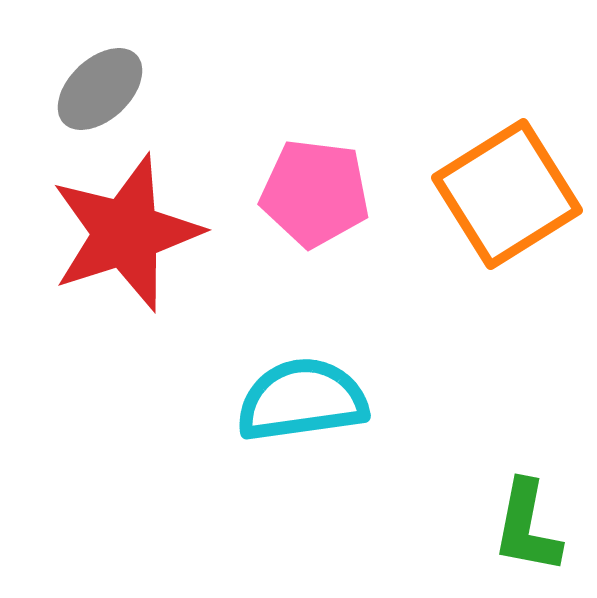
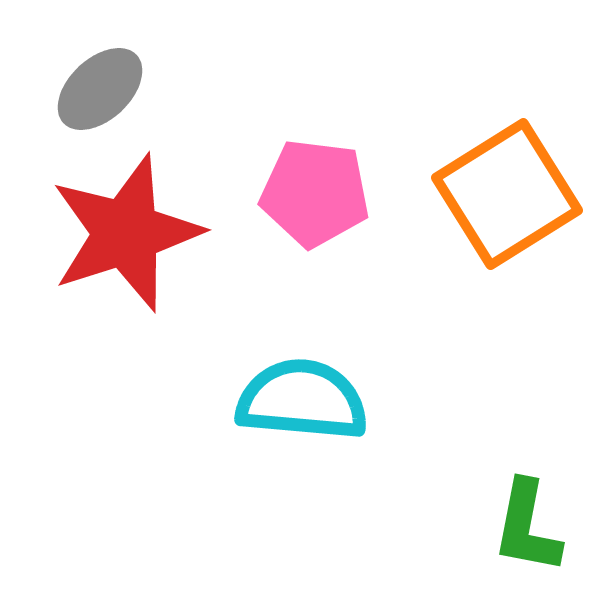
cyan semicircle: rotated 13 degrees clockwise
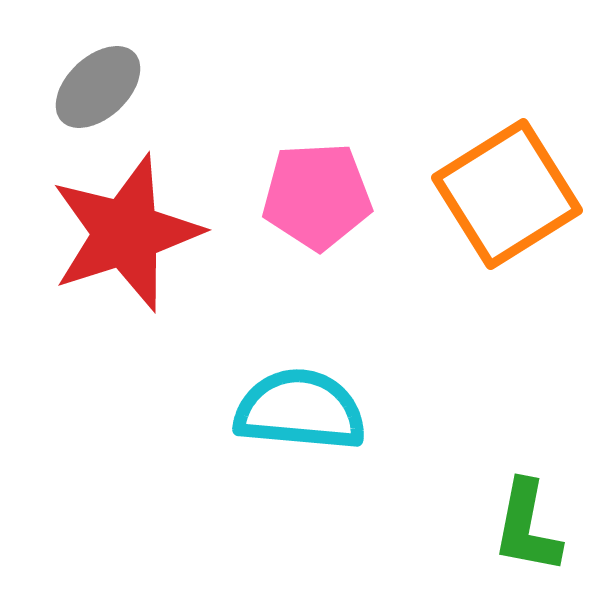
gray ellipse: moved 2 px left, 2 px up
pink pentagon: moved 2 px right, 3 px down; rotated 10 degrees counterclockwise
cyan semicircle: moved 2 px left, 10 px down
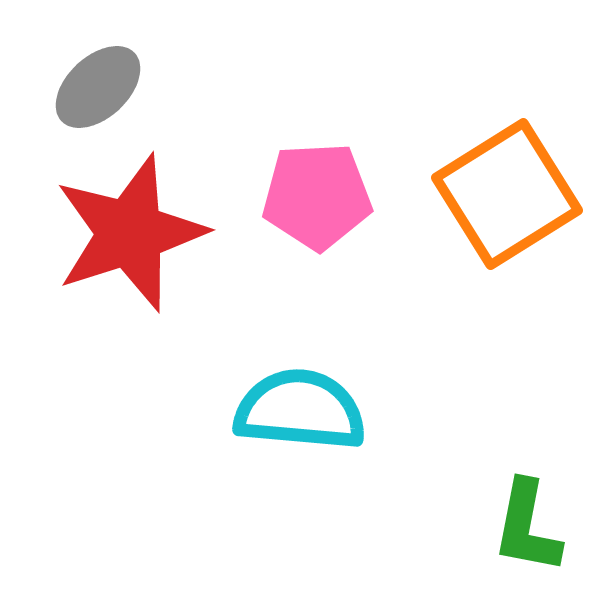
red star: moved 4 px right
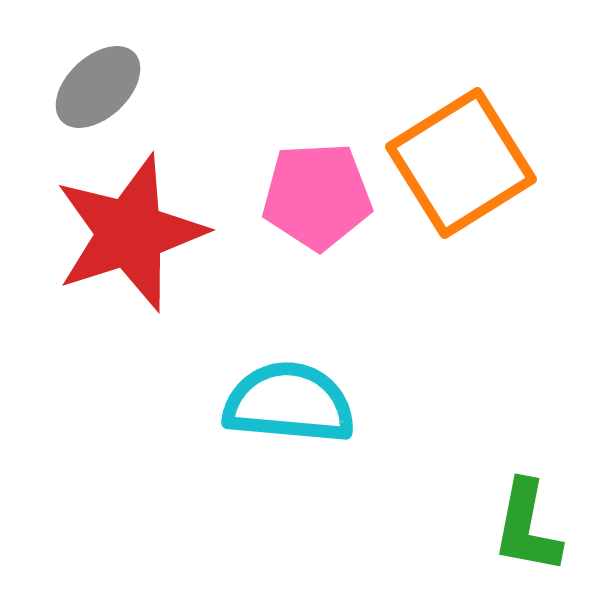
orange square: moved 46 px left, 31 px up
cyan semicircle: moved 11 px left, 7 px up
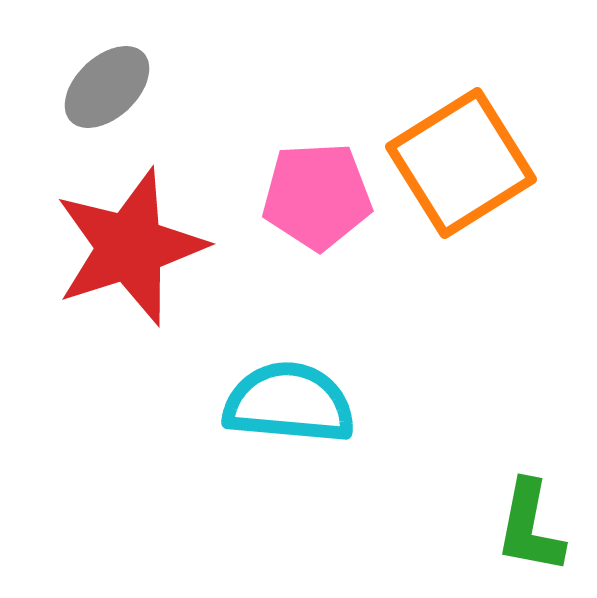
gray ellipse: moved 9 px right
red star: moved 14 px down
green L-shape: moved 3 px right
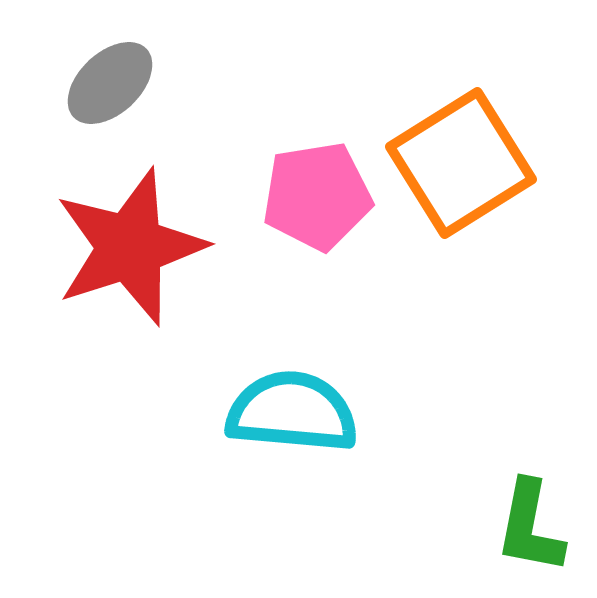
gray ellipse: moved 3 px right, 4 px up
pink pentagon: rotated 6 degrees counterclockwise
cyan semicircle: moved 3 px right, 9 px down
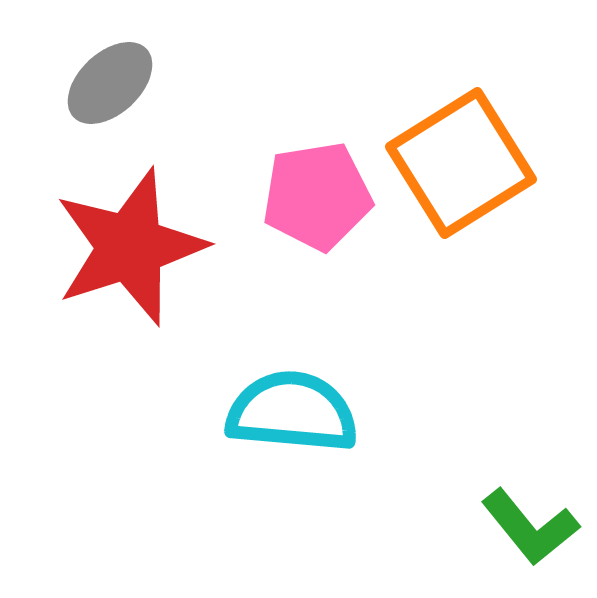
green L-shape: rotated 50 degrees counterclockwise
